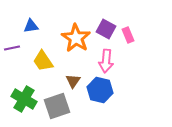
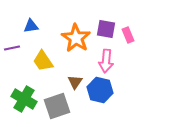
purple square: rotated 18 degrees counterclockwise
brown triangle: moved 2 px right, 1 px down
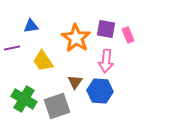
blue hexagon: moved 1 px down; rotated 10 degrees counterclockwise
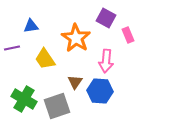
purple square: moved 11 px up; rotated 18 degrees clockwise
yellow trapezoid: moved 2 px right, 2 px up
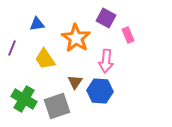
blue triangle: moved 6 px right, 2 px up
purple line: rotated 56 degrees counterclockwise
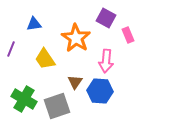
blue triangle: moved 3 px left
purple line: moved 1 px left, 1 px down
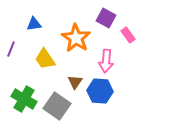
pink rectangle: rotated 14 degrees counterclockwise
gray square: rotated 36 degrees counterclockwise
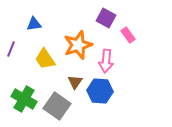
orange star: moved 2 px right, 7 px down; rotated 20 degrees clockwise
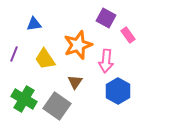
purple line: moved 3 px right, 5 px down
blue hexagon: moved 18 px right; rotated 25 degrees clockwise
